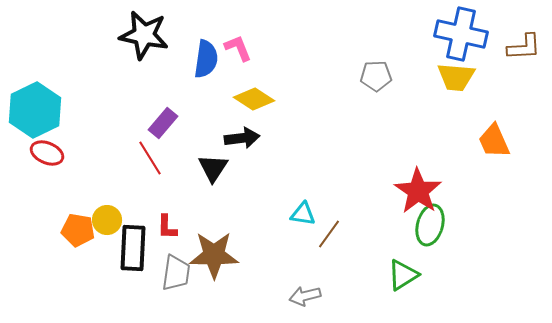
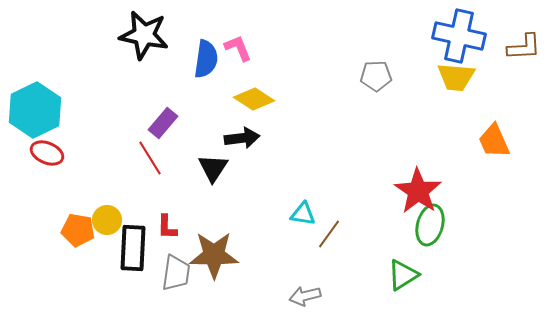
blue cross: moved 2 px left, 2 px down
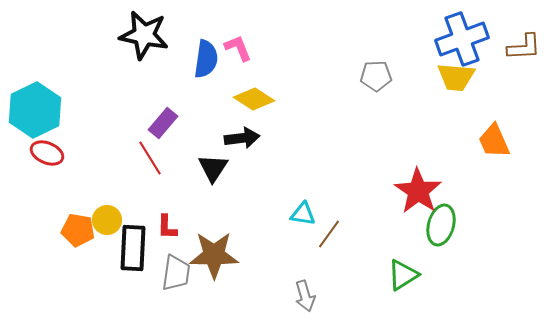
blue cross: moved 3 px right, 3 px down; rotated 33 degrees counterclockwise
green ellipse: moved 11 px right
gray arrow: rotated 92 degrees counterclockwise
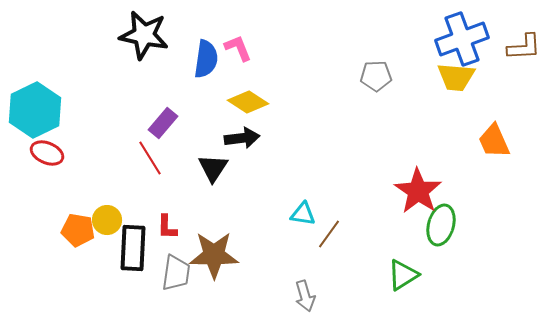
yellow diamond: moved 6 px left, 3 px down
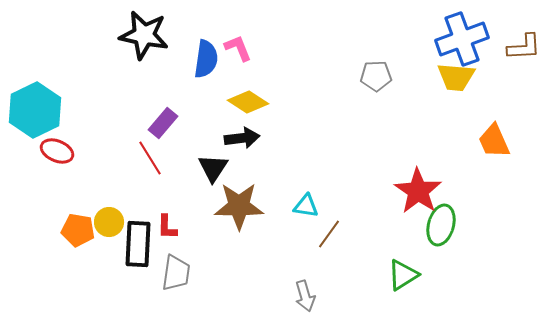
red ellipse: moved 10 px right, 2 px up
cyan triangle: moved 3 px right, 8 px up
yellow circle: moved 2 px right, 2 px down
black rectangle: moved 5 px right, 4 px up
brown star: moved 25 px right, 49 px up
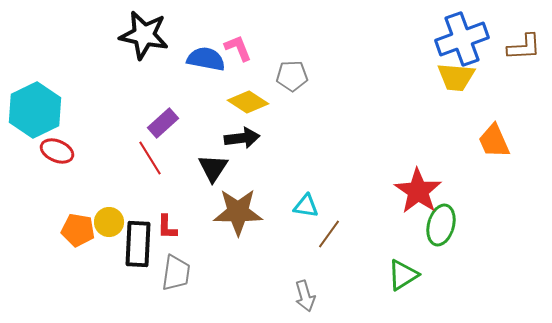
blue semicircle: rotated 87 degrees counterclockwise
gray pentagon: moved 84 px left
purple rectangle: rotated 8 degrees clockwise
brown star: moved 1 px left, 6 px down
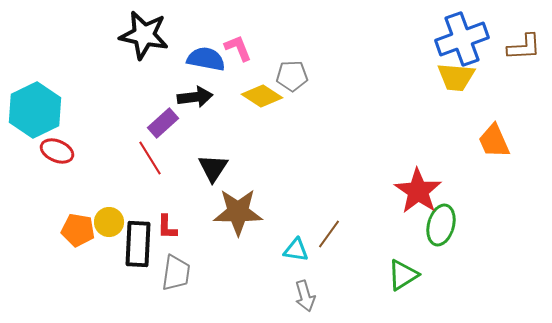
yellow diamond: moved 14 px right, 6 px up
black arrow: moved 47 px left, 41 px up
cyan triangle: moved 10 px left, 44 px down
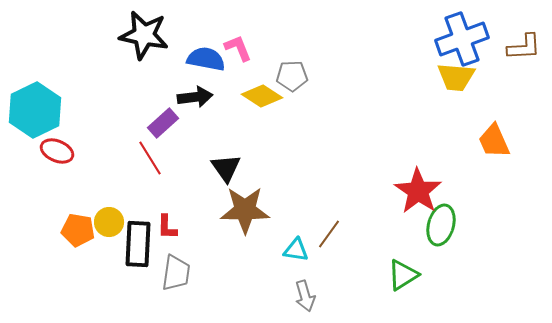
black triangle: moved 13 px right; rotated 8 degrees counterclockwise
brown star: moved 7 px right, 2 px up
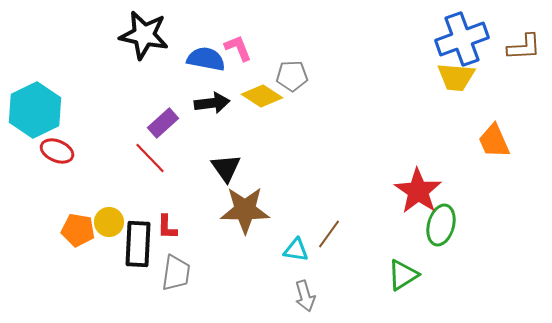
black arrow: moved 17 px right, 6 px down
red line: rotated 12 degrees counterclockwise
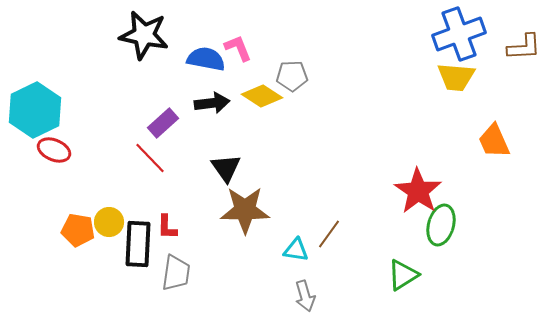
blue cross: moved 3 px left, 5 px up
red ellipse: moved 3 px left, 1 px up
